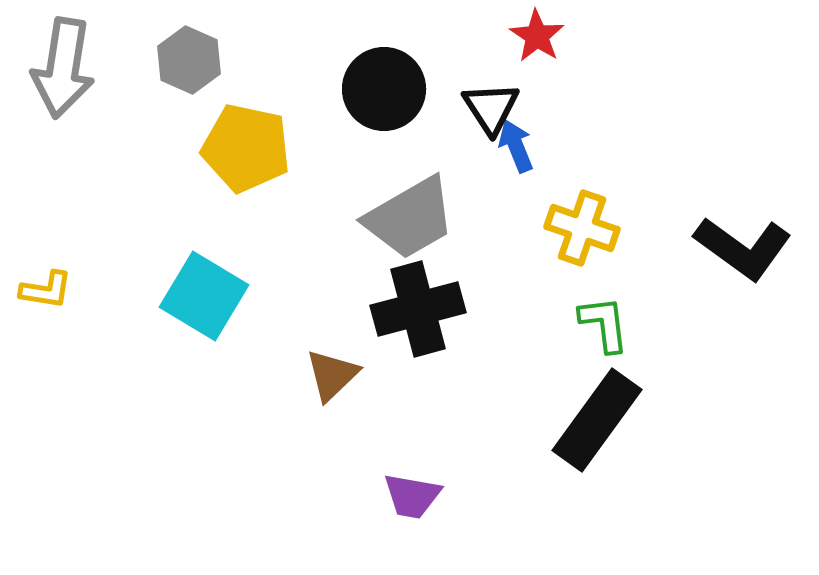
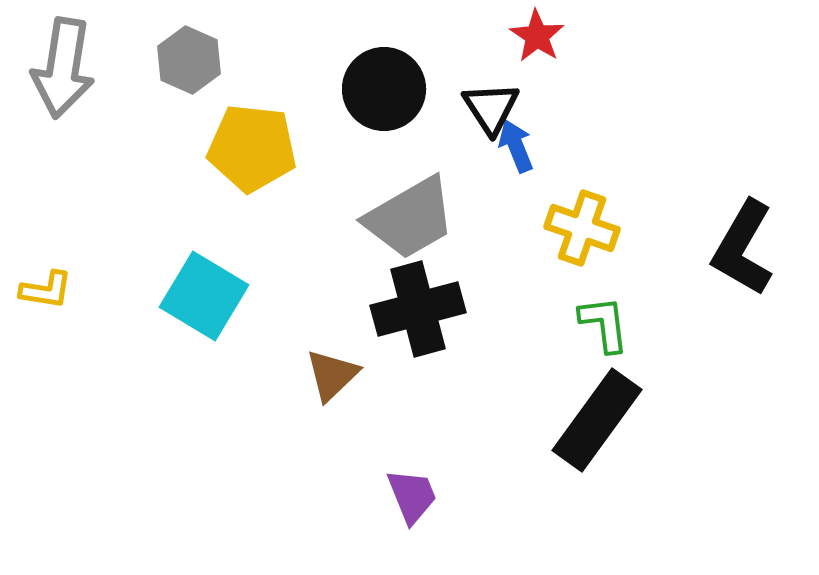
yellow pentagon: moved 6 px right; rotated 6 degrees counterclockwise
black L-shape: rotated 84 degrees clockwise
purple trapezoid: rotated 122 degrees counterclockwise
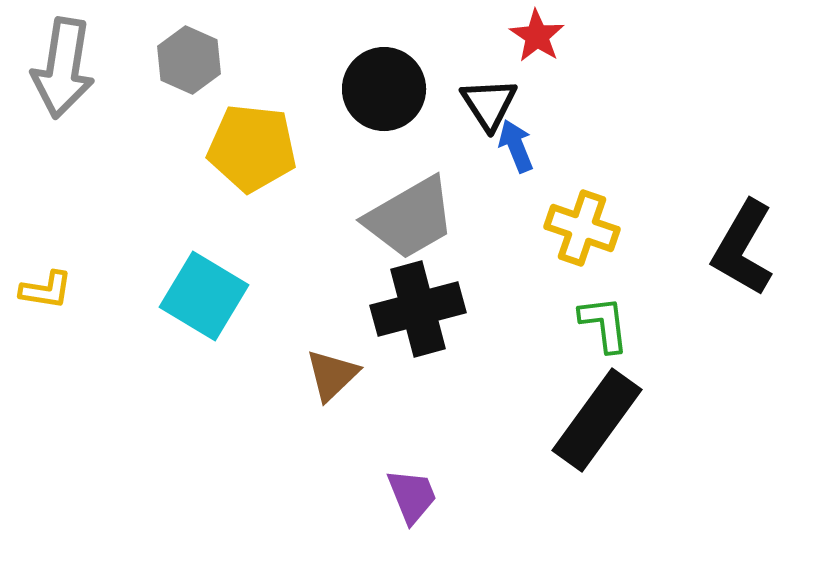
black triangle: moved 2 px left, 4 px up
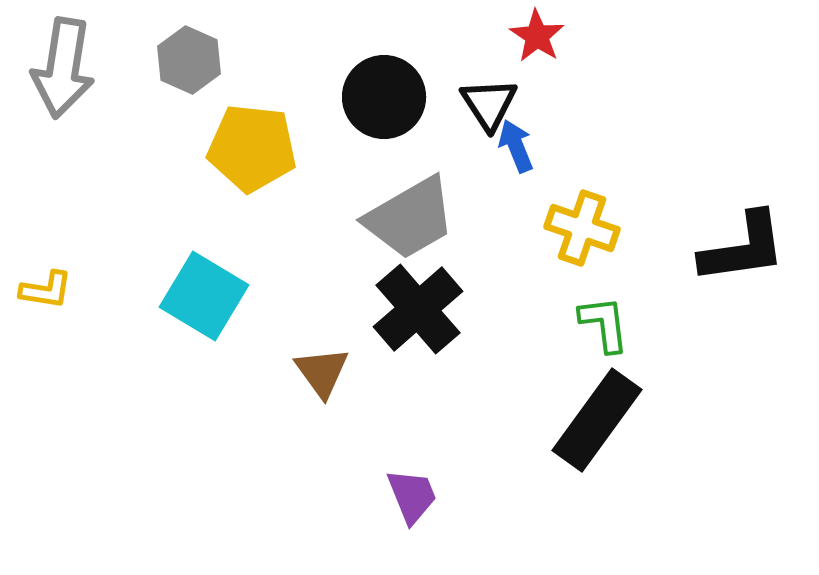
black circle: moved 8 px down
black L-shape: rotated 128 degrees counterclockwise
black cross: rotated 26 degrees counterclockwise
brown triangle: moved 10 px left, 3 px up; rotated 22 degrees counterclockwise
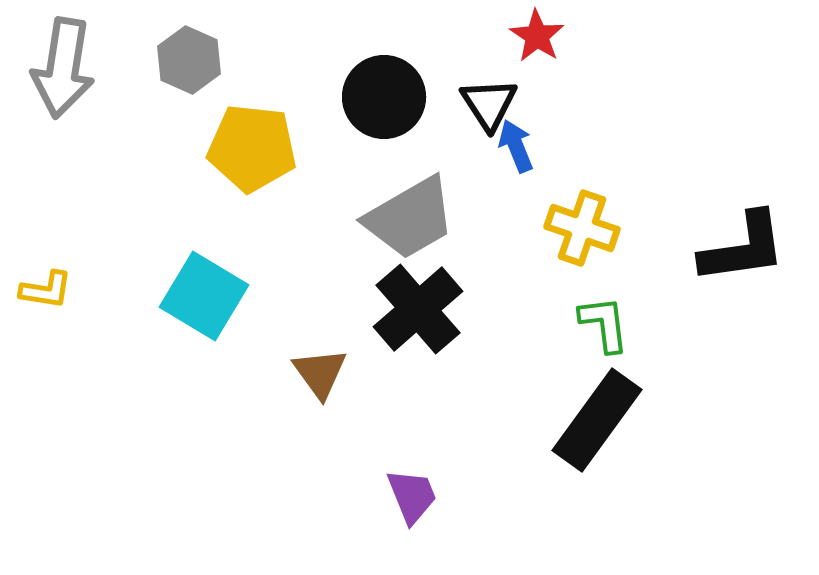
brown triangle: moved 2 px left, 1 px down
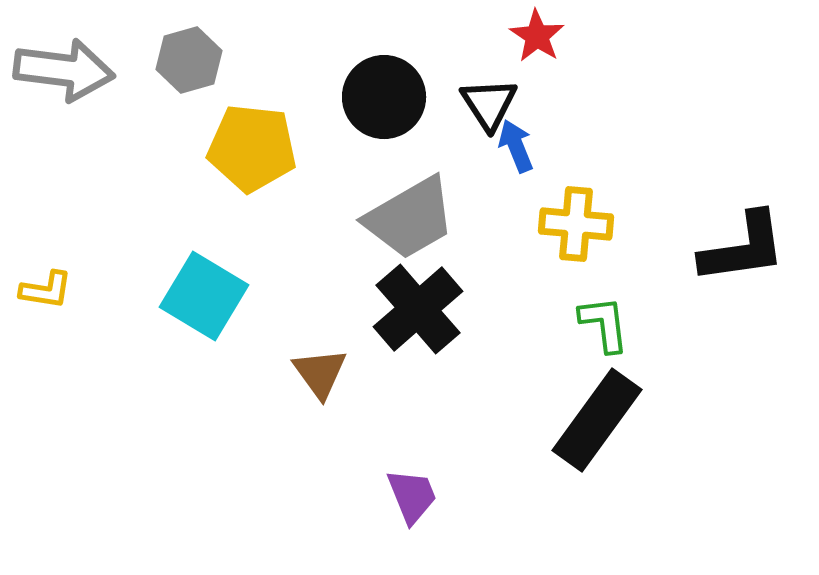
gray hexagon: rotated 20 degrees clockwise
gray arrow: moved 1 px right, 2 px down; rotated 92 degrees counterclockwise
yellow cross: moved 6 px left, 4 px up; rotated 14 degrees counterclockwise
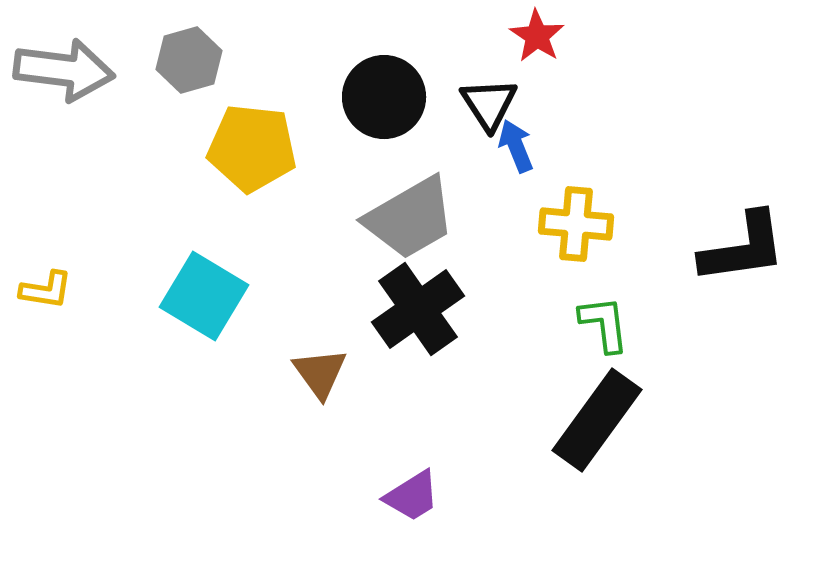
black cross: rotated 6 degrees clockwise
purple trapezoid: rotated 80 degrees clockwise
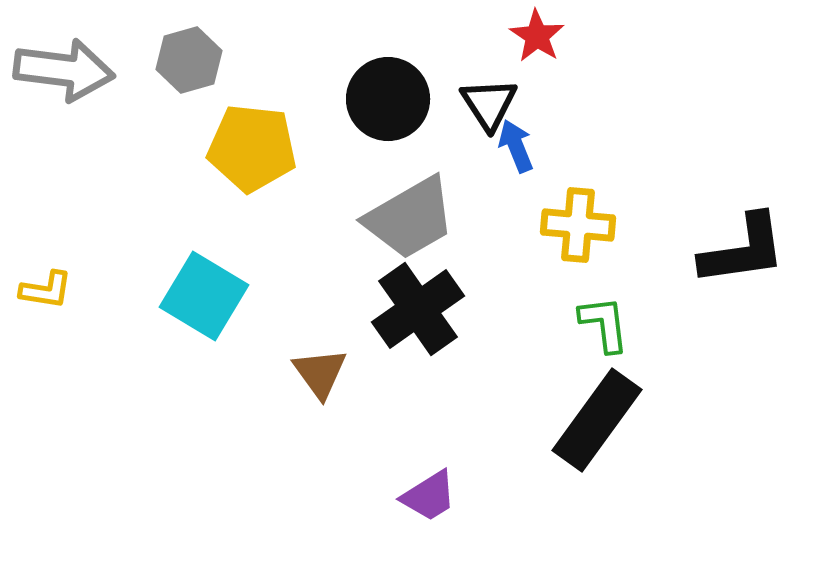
black circle: moved 4 px right, 2 px down
yellow cross: moved 2 px right, 1 px down
black L-shape: moved 2 px down
purple trapezoid: moved 17 px right
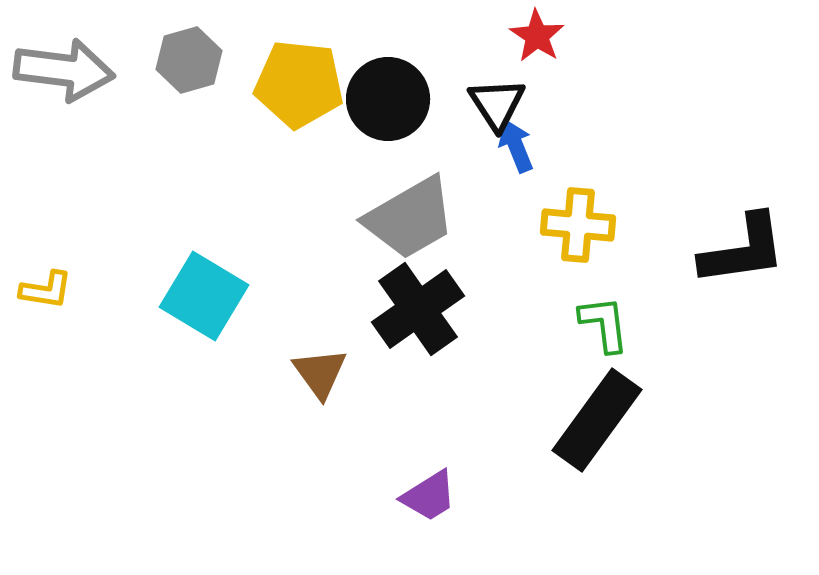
black triangle: moved 8 px right
yellow pentagon: moved 47 px right, 64 px up
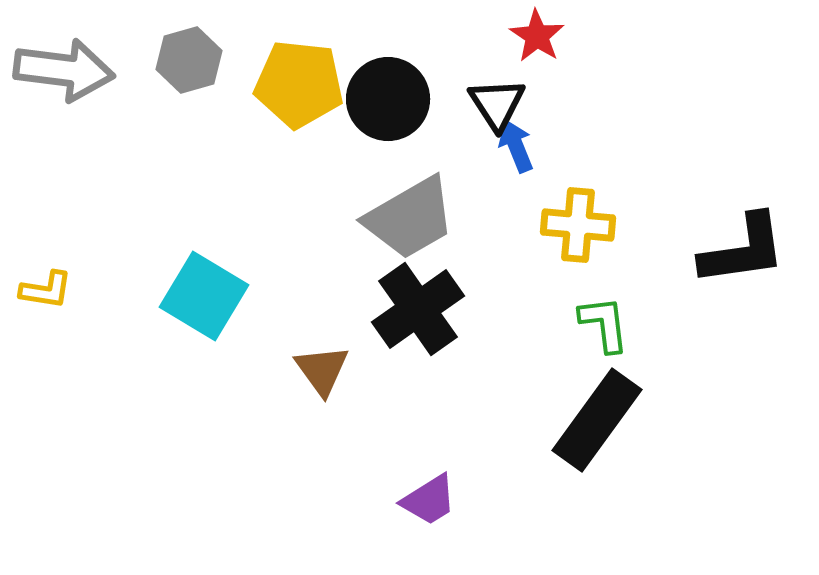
brown triangle: moved 2 px right, 3 px up
purple trapezoid: moved 4 px down
